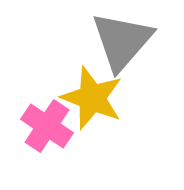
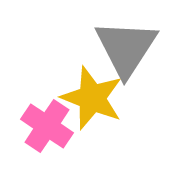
gray triangle: moved 4 px right, 7 px down; rotated 8 degrees counterclockwise
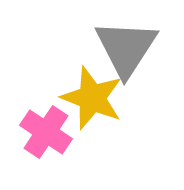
pink cross: moved 1 px left, 6 px down
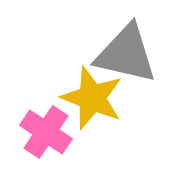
gray triangle: moved 6 px down; rotated 50 degrees counterclockwise
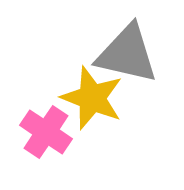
gray triangle: moved 1 px right
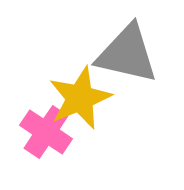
yellow star: moved 12 px left; rotated 28 degrees clockwise
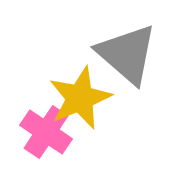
gray triangle: rotated 28 degrees clockwise
